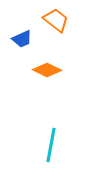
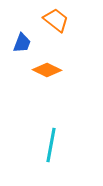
blue trapezoid: moved 4 px down; rotated 45 degrees counterclockwise
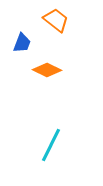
cyan line: rotated 16 degrees clockwise
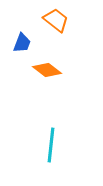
orange diamond: rotated 12 degrees clockwise
cyan line: rotated 20 degrees counterclockwise
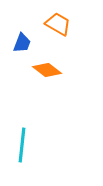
orange trapezoid: moved 2 px right, 4 px down; rotated 8 degrees counterclockwise
cyan line: moved 29 px left
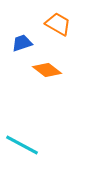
blue trapezoid: rotated 130 degrees counterclockwise
cyan line: rotated 68 degrees counterclockwise
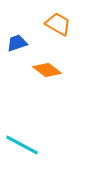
blue trapezoid: moved 5 px left
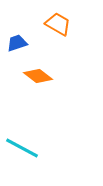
orange diamond: moved 9 px left, 6 px down
cyan line: moved 3 px down
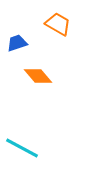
orange diamond: rotated 12 degrees clockwise
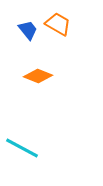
blue trapezoid: moved 11 px right, 13 px up; rotated 70 degrees clockwise
orange diamond: rotated 28 degrees counterclockwise
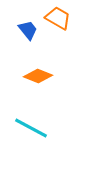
orange trapezoid: moved 6 px up
cyan line: moved 9 px right, 20 px up
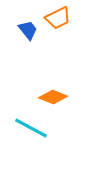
orange trapezoid: rotated 124 degrees clockwise
orange diamond: moved 15 px right, 21 px down
